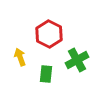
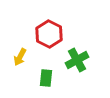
yellow arrow: rotated 132 degrees counterclockwise
green rectangle: moved 4 px down
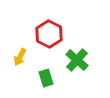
green cross: rotated 20 degrees counterclockwise
green rectangle: rotated 24 degrees counterclockwise
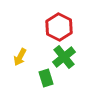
red hexagon: moved 10 px right, 7 px up
green cross: moved 13 px left, 3 px up; rotated 10 degrees clockwise
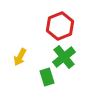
red hexagon: moved 1 px right, 1 px up; rotated 12 degrees clockwise
green rectangle: moved 1 px right, 1 px up
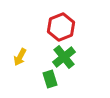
red hexagon: moved 1 px right, 1 px down
green rectangle: moved 3 px right, 2 px down
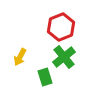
green rectangle: moved 5 px left, 2 px up
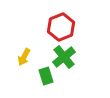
yellow arrow: moved 4 px right
green rectangle: moved 1 px right, 1 px up
